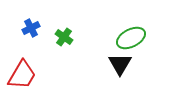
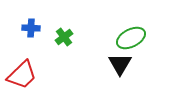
blue cross: rotated 30 degrees clockwise
green cross: rotated 18 degrees clockwise
red trapezoid: rotated 16 degrees clockwise
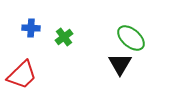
green ellipse: rotated 68 degrees clockwise
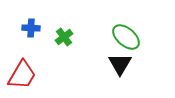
green ellipse: moved 5 px left, 1 px up
red trapezoid: rotated 16 degrees counterclockwise
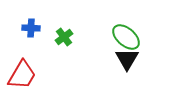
black triangle: moved 7 px right, 5 px up
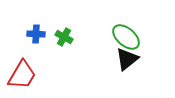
blue cross: moved 5 px right, 6 px down
green cross: rotated 24 degrees counterclockwise
black triangle: rotated 20 degrees clockwise
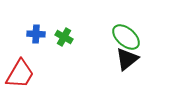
red trapezoid: moved 2 px left, 1 px up
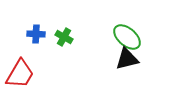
green ellipse: moved 1 px right
black triangle: rotated 25 degrees clockwise
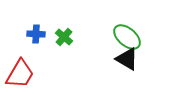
green cross: rotated 12 degrees clockwise
black triangle: rotated 45 degrees clockwise
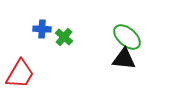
blue cross: moved 6 px right, 5 px up
black triangle: moved 3 px left; rotated 25 degrees counterclockwise
